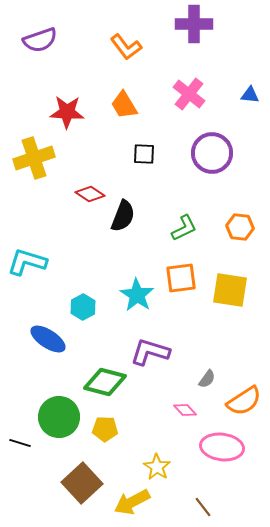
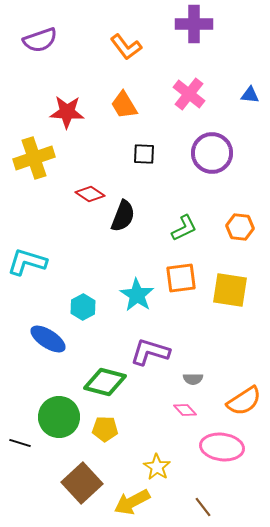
gray semicircle: moved 14 px left; rotated 54 degrees clockwise
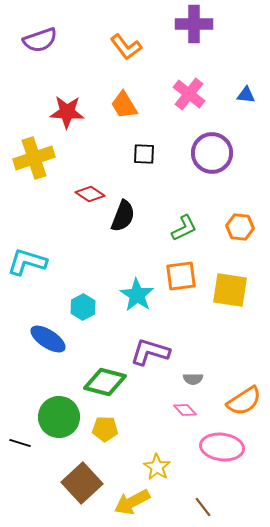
blue triangle: moved 4 px left
orange square: moved 2 px up
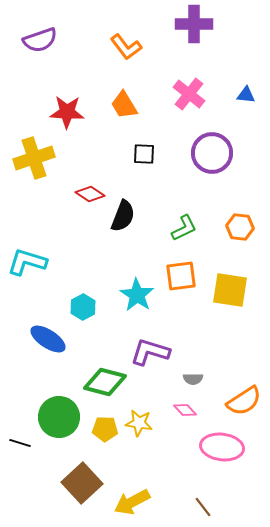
yellow star: moved 18 px left, 44 px up; rotated 24 degrees counterclockwise
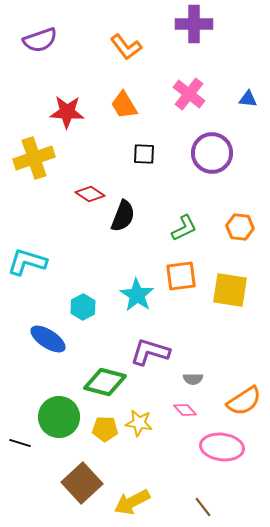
blue triangle: moved 2 px right, 4 px down
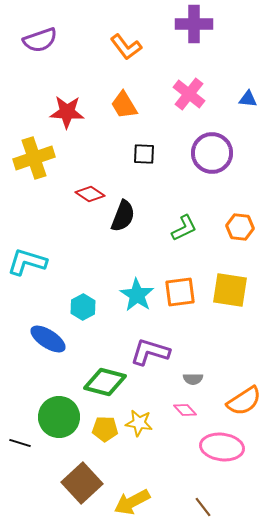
orange square: moved 1 px left, 16 px down
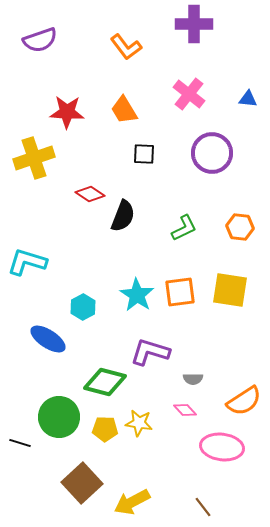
orange trapezoid: moved 5 px down
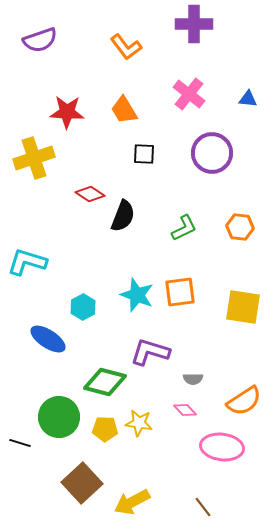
yellow square: moved 13 px right, 17 px down
cyan star: rotated 12 degrees counterclockwise
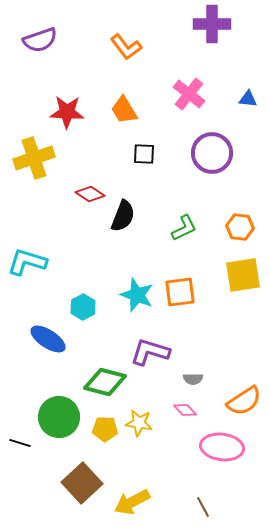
purple cross: moved 18 px right
yellow square: moved 32 px up; rotated 18 degrees counterclockwise
brown line: rotated 10 degrees clockwise
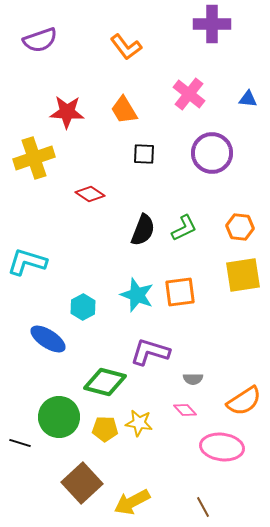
black semicircle: moved 20 px right, 14 px down
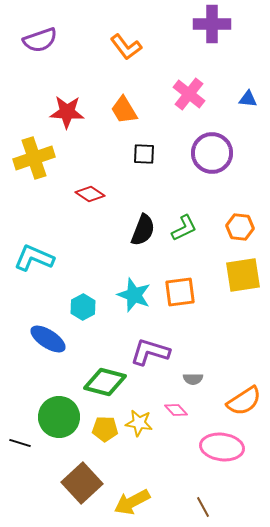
cyan L-shape: moved 7 px right, 4 px up; rotated 6 degrees clockwise
cyan star: moved 3 px left
pink diamond: moved 9 px left
